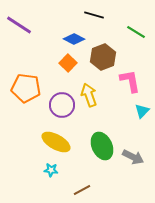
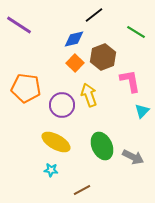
black line: rotated 54 degrees counterclockwise
blue diamond: rotated 40 degrees counterclockwise
orange square: moved 7 px right
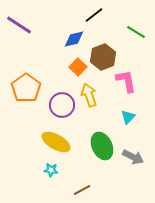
orange square: moved 3 px right, 4 px down
pink L-shape: moved 4 px left
orange pentagon: rotated 28 degrees clockwise
cyan triangle: moved 14 px left, 6 px down
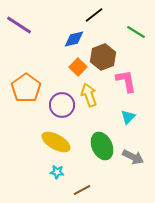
cyan star: moved 6 px right, 2 px down
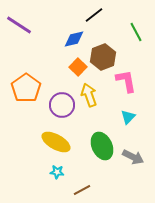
green line: rotated 30 degrees clockwise
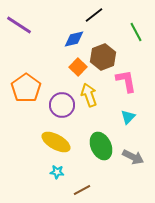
green ellipse: moved 1 px left
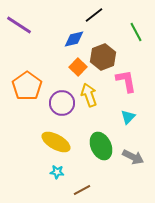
orange pentagon: moved 1 px right, 2 px up
purple circle: moved 2 px up
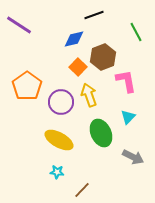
black line: rotated 18 degrees clockwise
purple circle: moved 1 px left, 1 px up
yellow ellipse: moved 3 px right, 2 px up
green ellipse: moved 13 px up
brown line: rotated 18 degrees counterclockwise
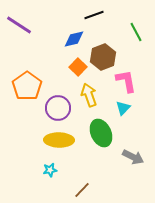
purple circle: moved 3 px left, 6 px down
cyan triangle: moved 5 px left, 9 px up
yellow ellipse: rotated 28 degrees counterclockwise
cyan star: moved 7 px left, 2 px up; rotated 16 degrees counterclockwise
